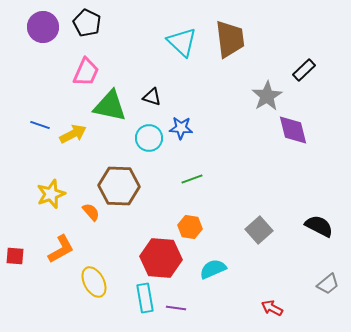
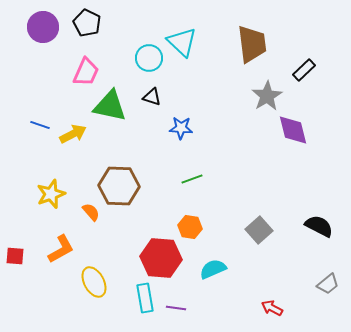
brown trapezoid: moved 22 px right, 5 px down
cyan circle: moved 80 px up
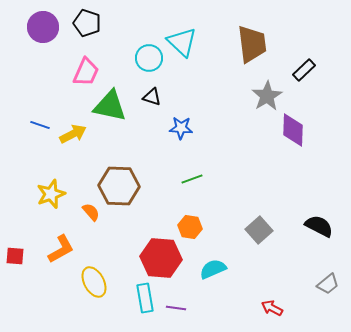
black pentagon: rotated 8 degrees counterclockwise
purple diamond: rotated 16 degrees clockwise
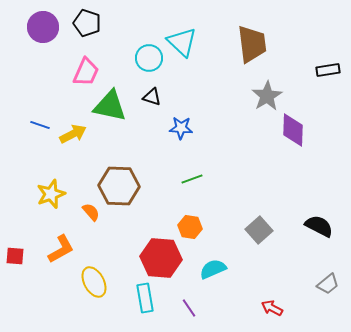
black rectangle: moved 24 px right; rotated 35 degrees clockwise
purple line: moved 13 px right; rotated 48 degrees clockwise
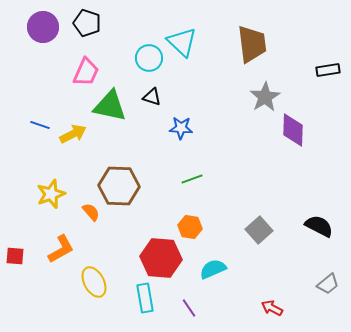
gray star: moved 2 px left, 1 px down
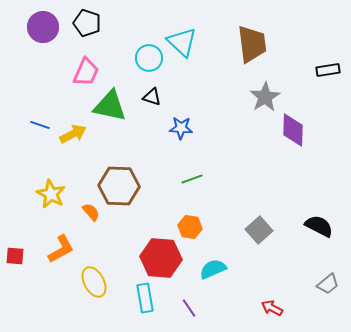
yellow star: rotated 24 degrees counterclockwise
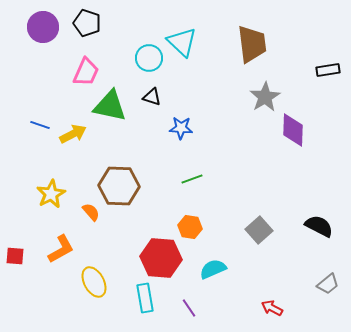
yellow star: rotated 16 degrees clockwise
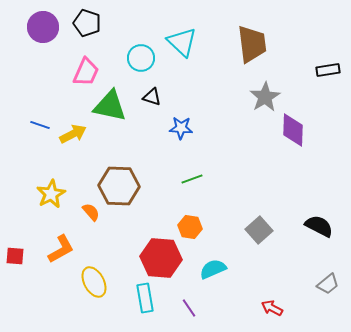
cyan circle: moved 8 px left
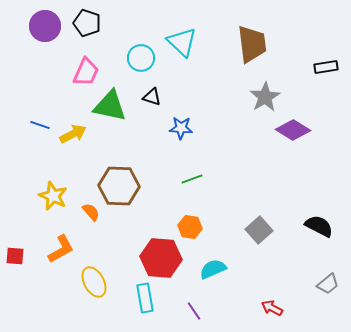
purple circle: moved 2 px right, 1 px up
black rectangle: moved 2 px left, 3 px up
purple diamond: rotated 60 degrees counterclockwise
yellow star: moved 2 px right, 2 px down; rotated 20 degrees counterclockwise
purple line: moved 5 px right, 3 px down
